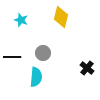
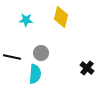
cyan star: moved 5 px right; rotated 16 degrees counterclockwise
gray circle: moved 2 px left
black line: rotated 12 degrees clockwise
cyan semicircle: moved 1 px left, 3 px up
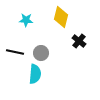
black line: moved 3 px right, 5 px up
black cross: moved 8 px left, 27 px up
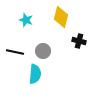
cyan star: rotated 16 degrees clockwise
black cross: rotated 24 degrees counterclockwise
gray circle: moved 2 px right, 2 px up
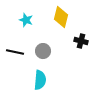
black cross: moved 2 px right
cyan semicircle: moved 5 px right, 6 px down
